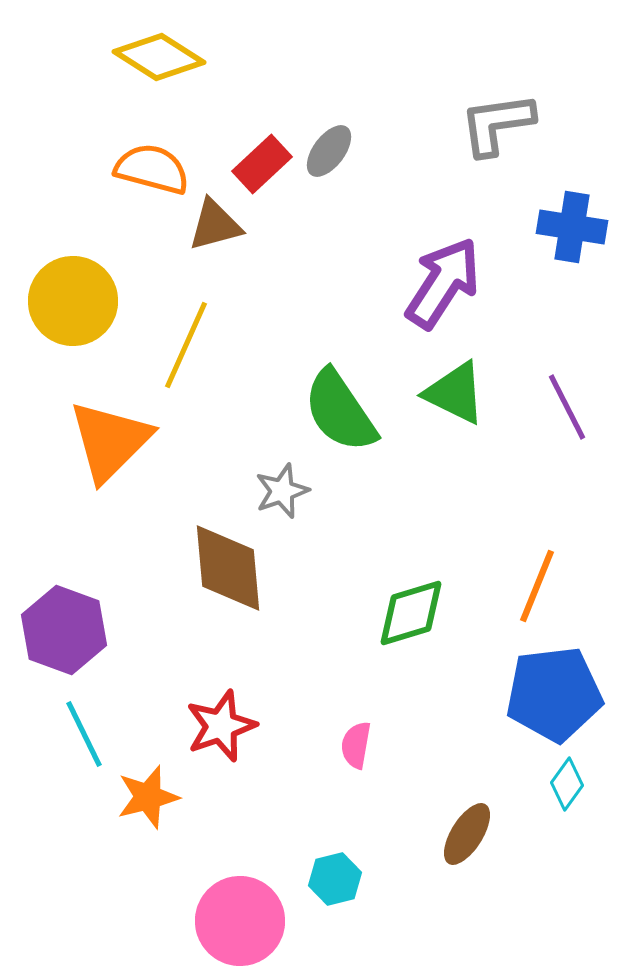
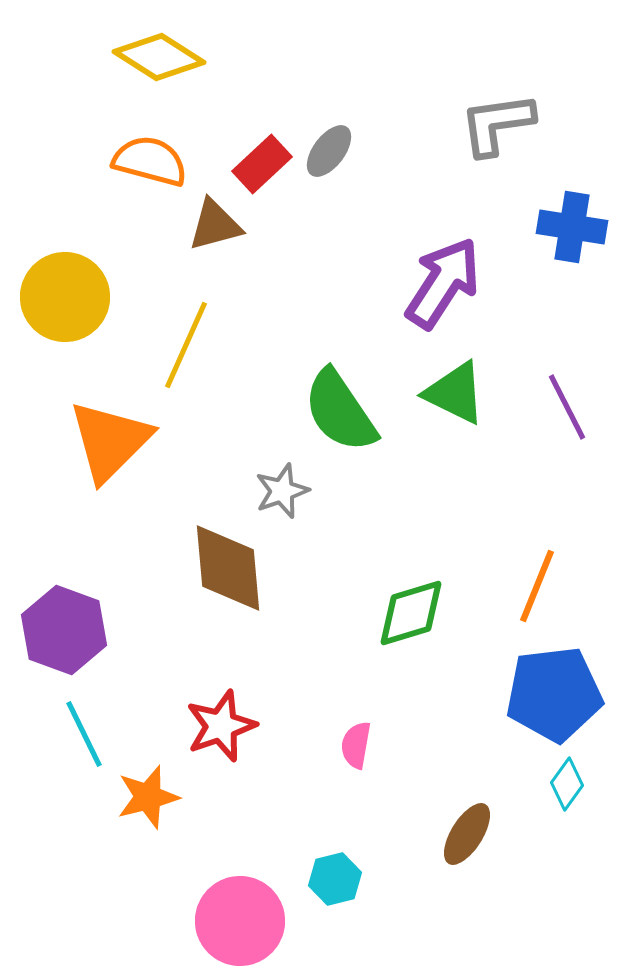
orange semicircle: moved 2 px left, 8 px up
yellow circle: moved 8 px left, 4 px up
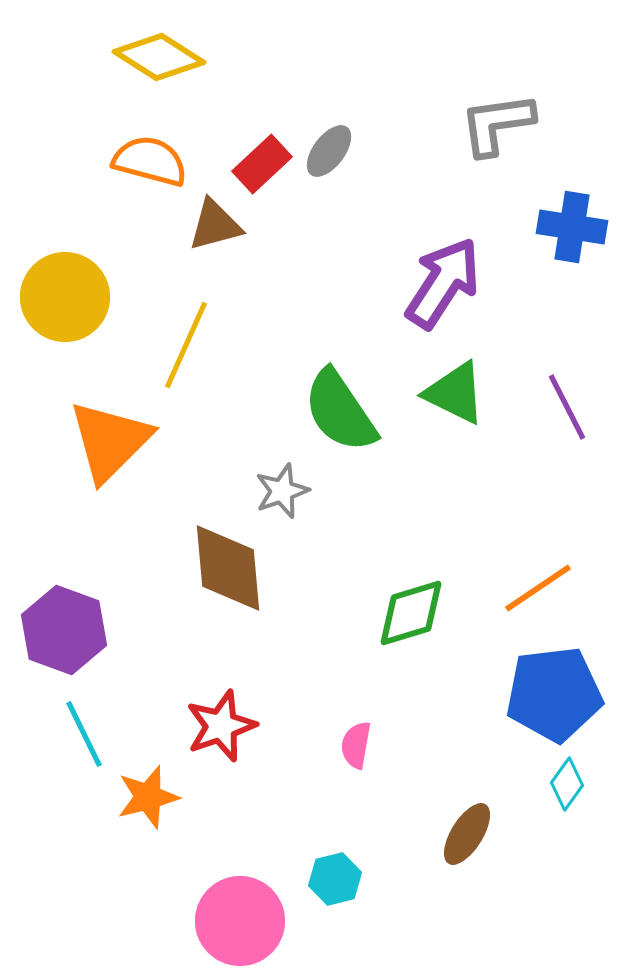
orange line: moved 1 px right, 2 px down; rotated 34 degrees clockwise
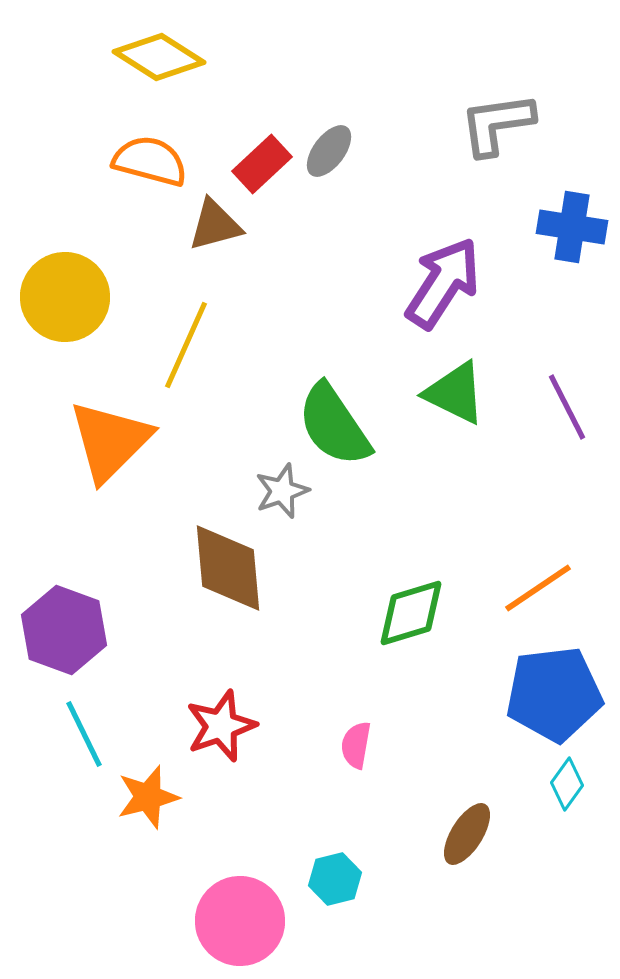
green semicircle: moved 6 px left, 14 px down
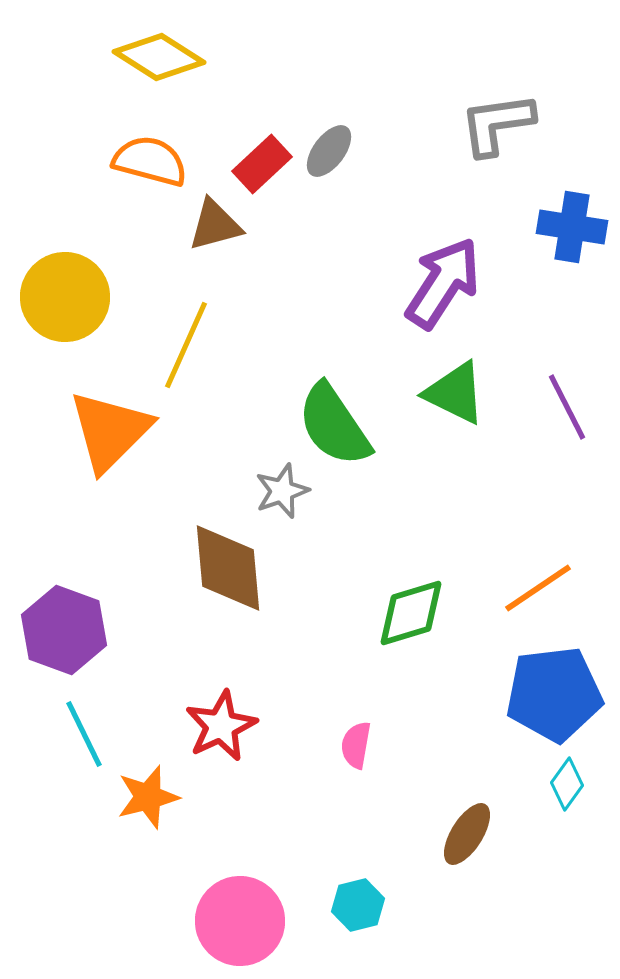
orange triangle: moved 10 px up
red star: rotated 6 degrees counterclockwise
cyan hexagon: moved 23 px right, 26 px down
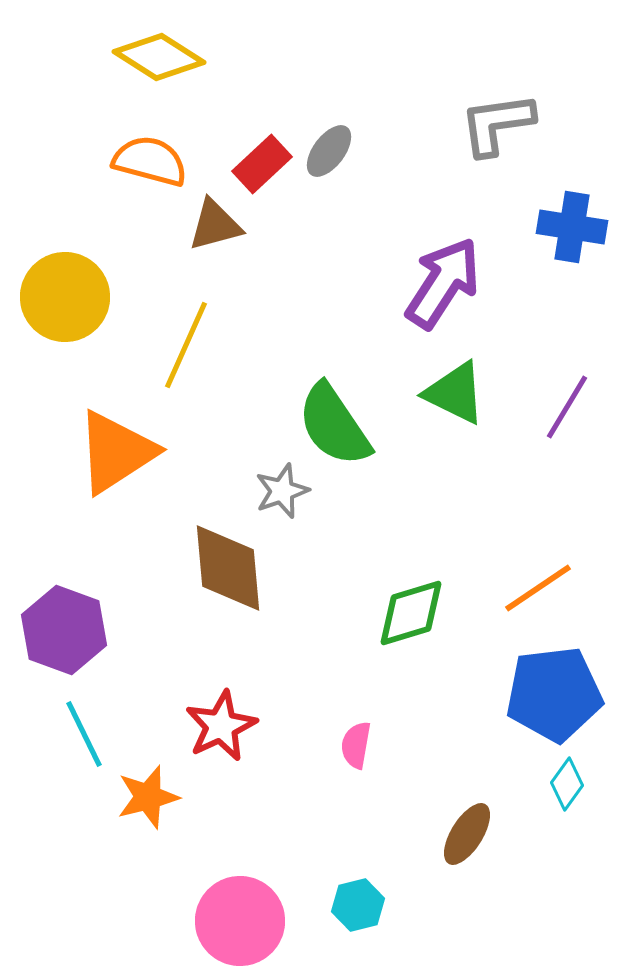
purple line: rotated 58 degrees clockwise
orange triangle: moved 6 px right, 21 px down; rotated 12 degrees clockwise
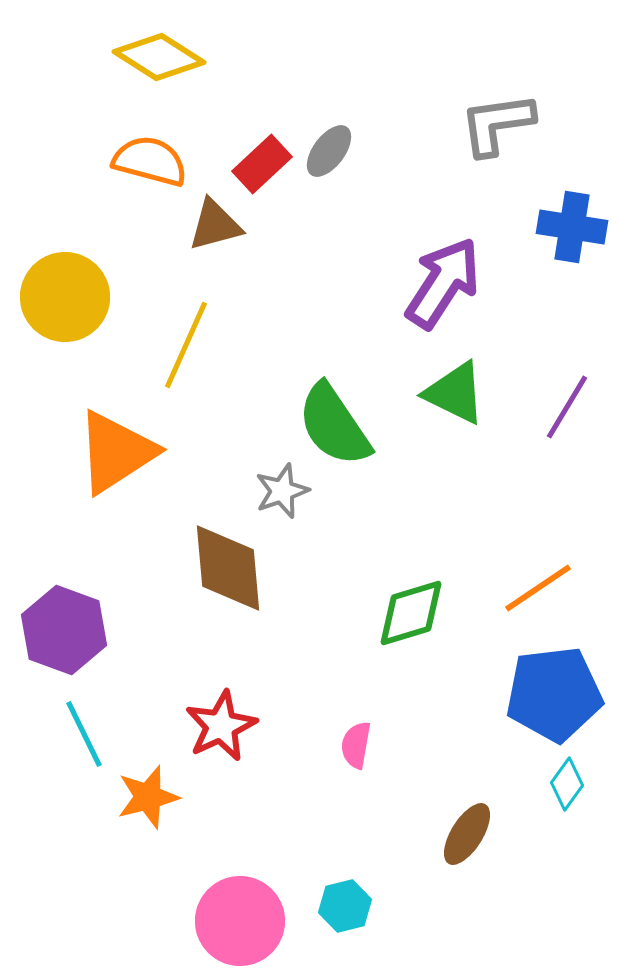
cyan hexagon: moved 13 px left, 1 px down
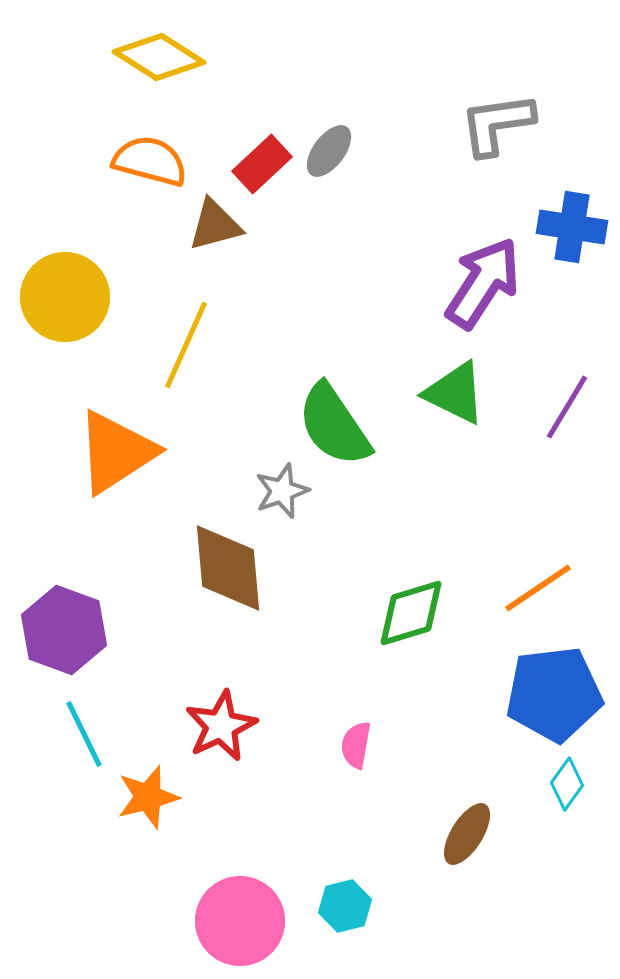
purple arrow: moved 40 px right
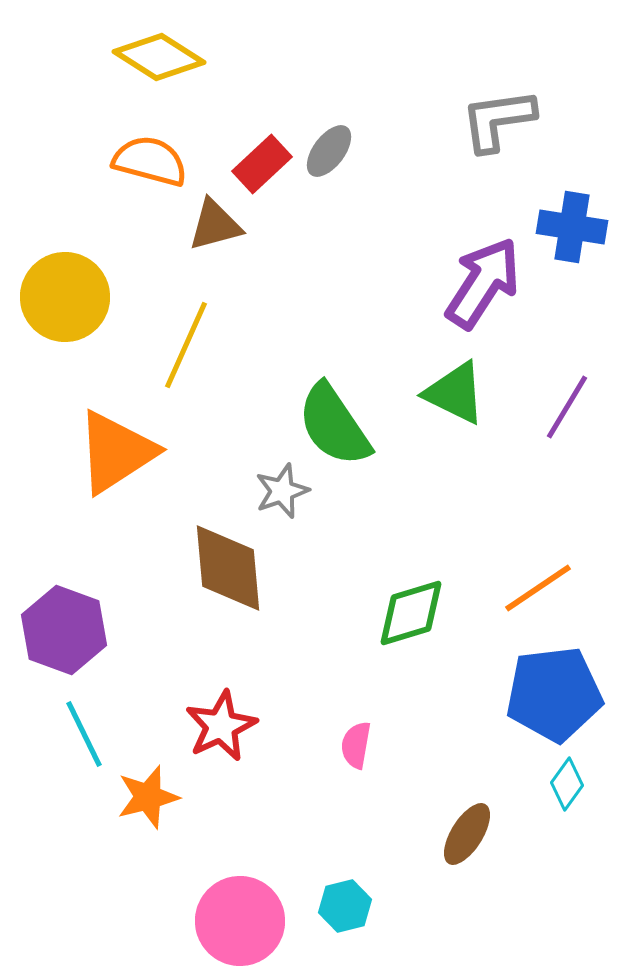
gray L-shape: moved 1 px right, 4 px up
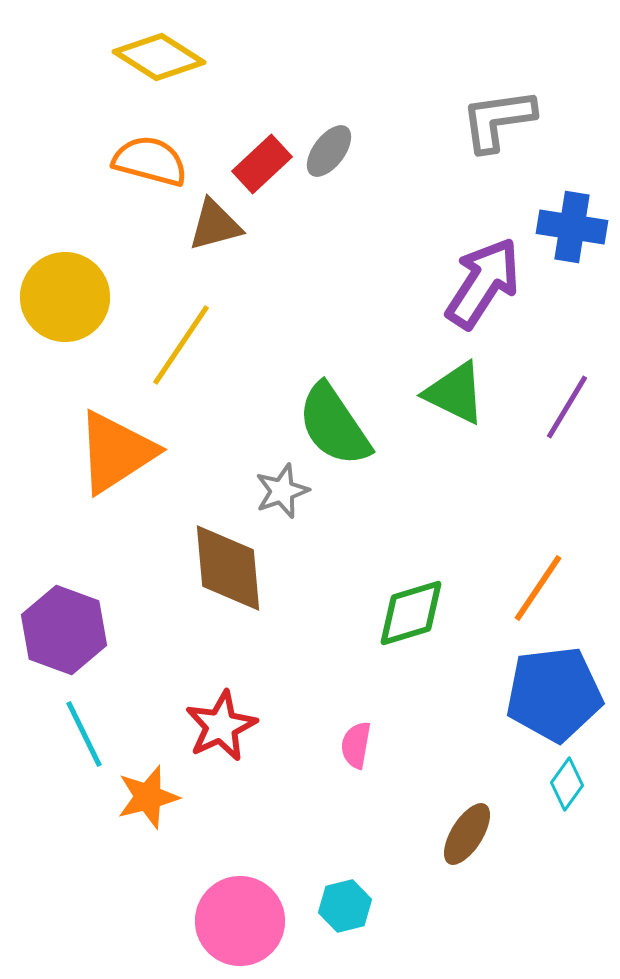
yellow line: moved 5 px left; rotated 10 degrees clockwise
orange line: rotated 22 degrees counterclockwise
